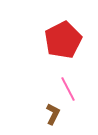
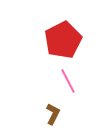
pink line: moved 8 px up
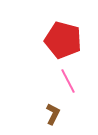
red pentagon: rotated 30 degrees counterclockwise
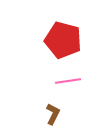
pink line: rotated 70 degrees counterclockwise
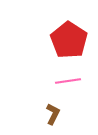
red pentagon: moved 6 px right; rotated 18 degrees clockwise
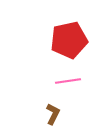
red pentagon: rotated 27 degrees clockwise
